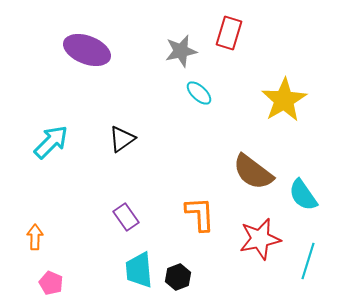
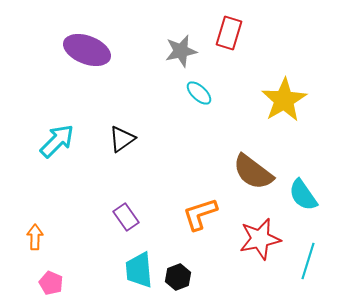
cyan arrow: moved 6 px right, 1 px up
orange L-shape: rotated 105 degrees counterclockwise
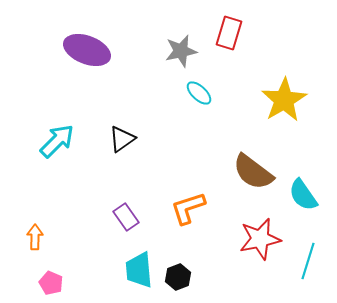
orange L-shape: moved 12 px left, 6 px up
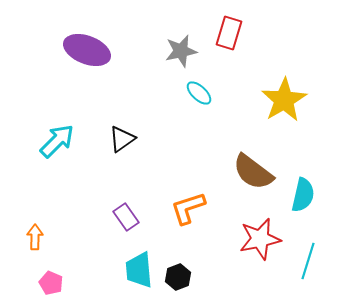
cyan semicircle: rotated 132 degrees counterclockwise
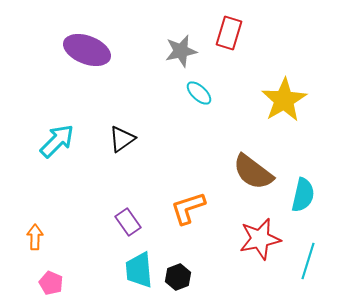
purple rectangle: moved 2 px right, 5 px down
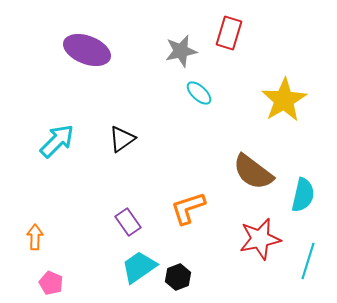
cyan trapezoid: moved 3 px up; rotated 60 degrees clockwise
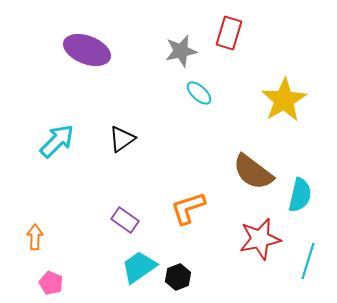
cyan semicircle: moved 3 px left
purple rectangle: moved 3 px left, 2 px up; rotated 20 degrees counterclockwise
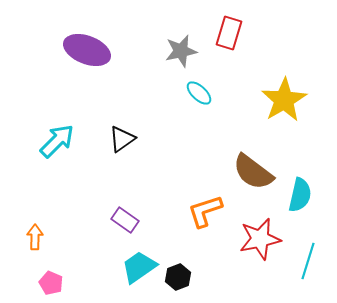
orange L-shape: moved 17 px right, 3 px down
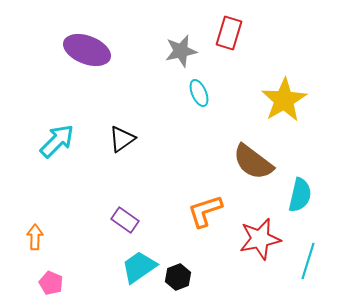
cyan ellipse: rotated 24 degrees clockwise
brown semicircle: moved 10 px up
